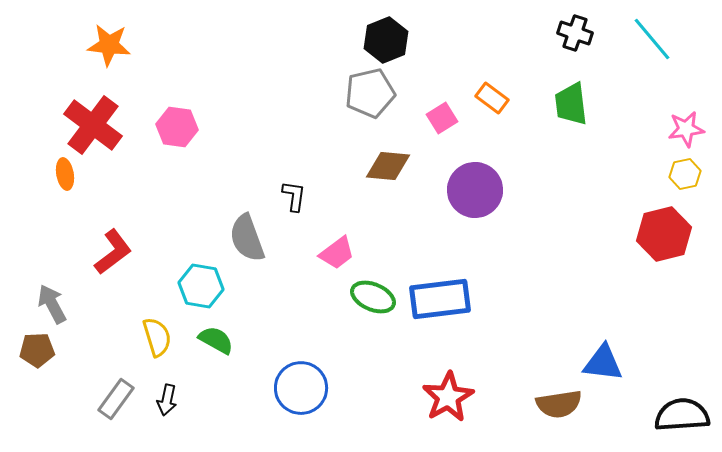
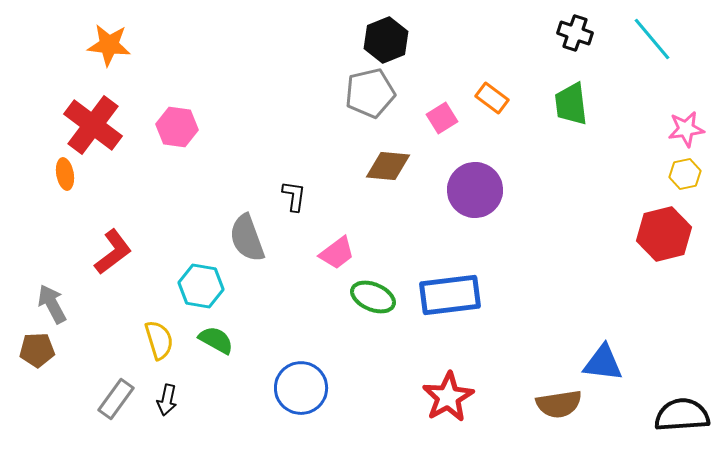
blue rectangle: moved 10 px right, 4 px up
yellow semicircle: moved 2 px right, 3 px down
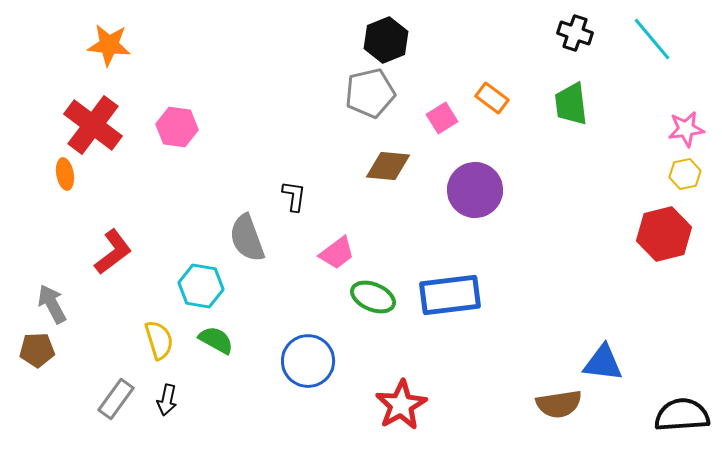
blue circle: moved 7 px right, 27 px up
red star: moved 47 px left, 8 px down
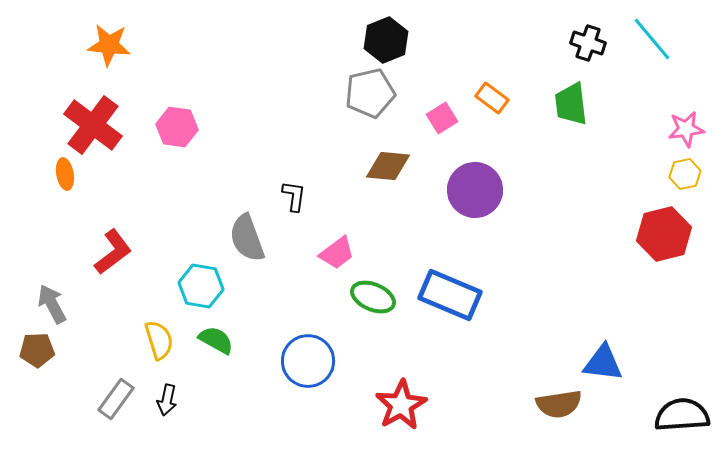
black cross: moved 13 px right, 10 px down
blue rectangle: rotated 30 degrees clockwise
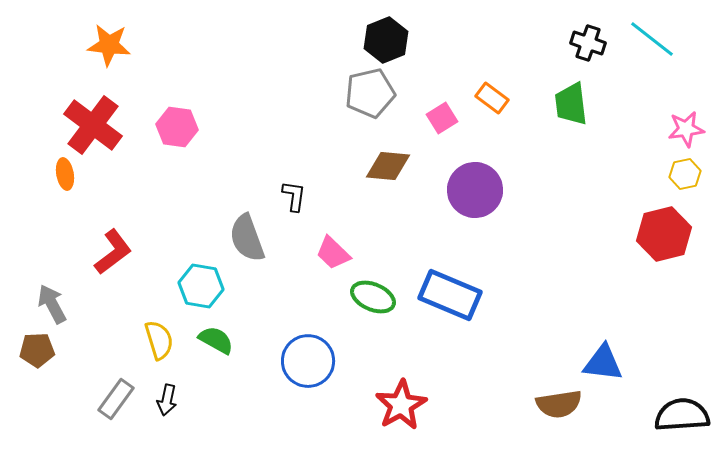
cyan line: rotated 12 degrees counterclockwise
pink trapezoid: moved 4 px left; rotated 81 degrees clockwise
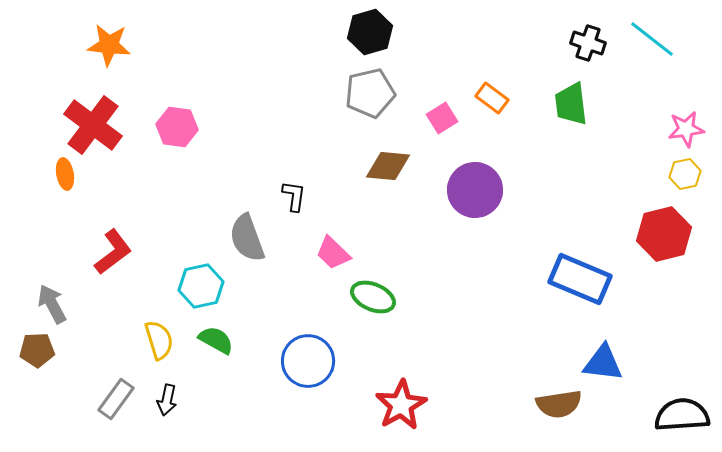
black hexagon: moved 16 px left, 8 px up; rotated 6 degrees clockwise
cyan hexagon: rotated 21 degrees counterclockwise
blue rectangle: moved 130 px right, 16 px up
